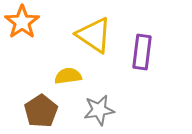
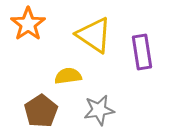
orange star: moved 6 px right, 2 px down
purple rectangle: rotated 16 degrees counterclockwise
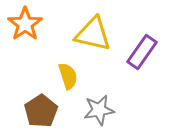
orange star: moved 3 px left
yellow triangle: moved 1 px left, 1 px up; rotated 21 degrees counterclockwise
purple rectangle: rotated 44 degrees clockwise
yellow semicircle: rotated 80 degrees clockwise
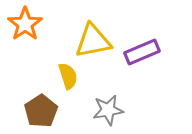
yellow triangle: moved 7 px down; rotated 24 degrees counterclockwise
purple rectangle: rotated 32 degrees clockwise
gray star: moved 9 px right
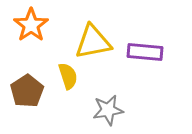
orange star: moved 6 px right, 1 px down
yellow triangle: moved 1 px down
purple rectangle: moved 3 px right; rotated 28 degrees clockwise
brown pentagon: moved 14 px left, 20 px up
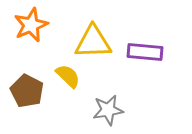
orange star: rotated 12 degrees clockwise
yellow triangle: rotated 9 degrees clockwise
yellow semicircle: rotated 28 degrees counterclockwise
brown pentagon: rotated 12 degrees counterclockwise
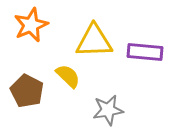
yellow triangle: moved 1 px right, 1 px up
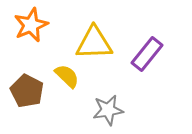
yellow triangle: moved 2 px down
purple rectangle: moved 2 px right, 2 px down; rotated 56 degrees counterclockwise
yellow semicircle: moved 1 px left
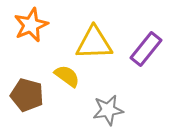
purple rectangle: moved 1 px left, 5 px up
yellow semicircle: rotated 8 degrees counterclockwise
brown pentagon: moved 4 px down; rotated 12 degrees counterclockwise
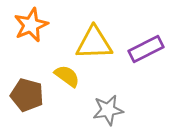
purple rectangle: rotated 24 degrees clockwise
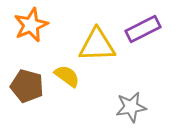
yellow triangle: moved 3 px right, 2 px down
purple rectangle: moved 3 px left, 20 px up
brown pentagon: moved 9 px up
gray star: moved 23 px right, 3 px up
